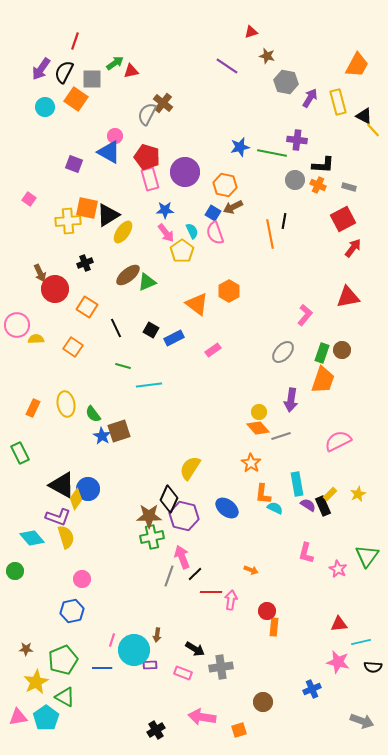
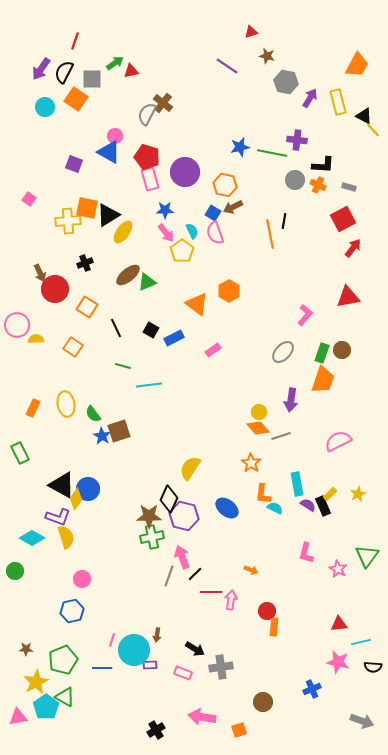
cyan diamond at (32, 538): rotated 20 degrees counterclockwise
cyan pentagon at (46, 718): moved 11 px up
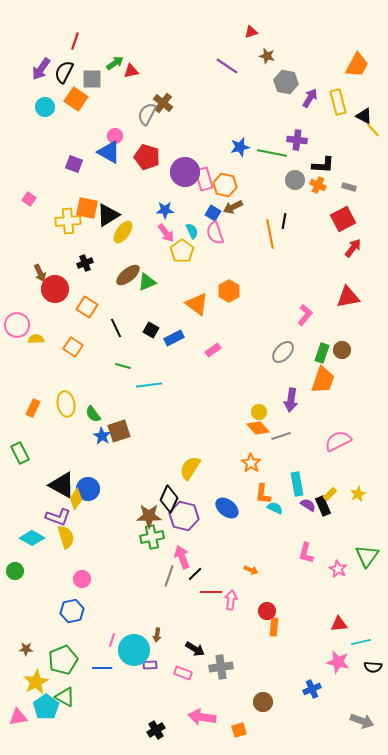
pink rectangle at (150, 179): moved 54 px right
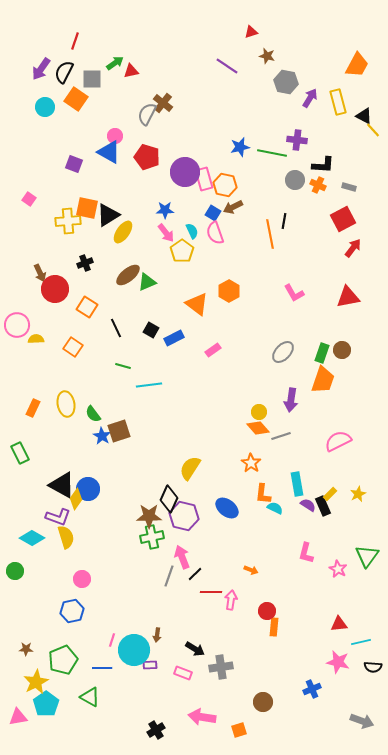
pink L-shape at (305, 315): moved 11 px left, 22 px up; rotated 110 degrees clockwise
green triangle at (65, 697): moved 25 px right
cyan pentagon at (46, 707): moved 3 px up
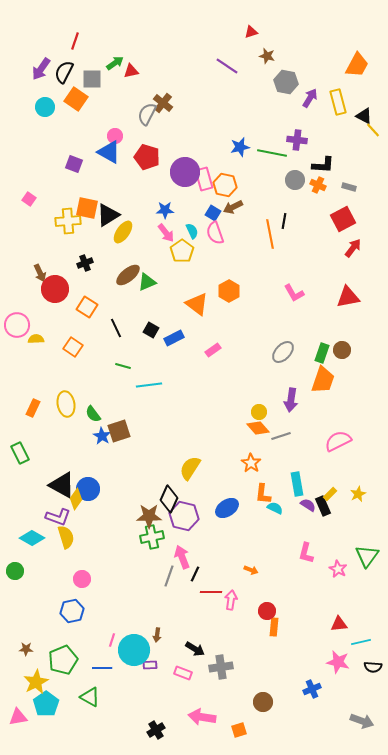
blue ellipse at (227, 508): rotated 70 degrees counterclockwise
black line at (195, 574): rotated 21 degrees counterclockwise
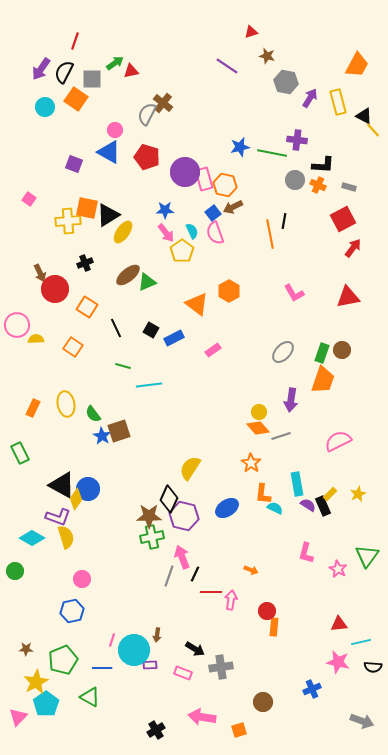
pink circle at (115, 136): moved 6 px up
blue square at (213, 213): rotated 21 degrees clockwise
pink triangle at (18, 717): rotated 36 degrees counterclockwise
